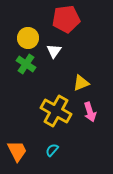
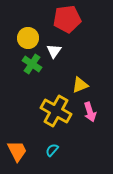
red pentagon: moved 1 px right
green cross: moved 6 px right
yellow triangle: moved 1 px left, 2 px down
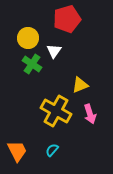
red pentagon: rotated 8 degrees counterclockwise
pink arrow: moved 2 px down
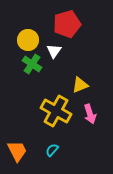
red pentagon: moved 5 px down
yellow circle: moved 2 px down
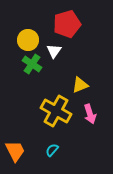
orange trapezoid: moved 2 px left
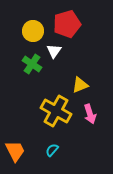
yellow circle: moved 5 px right, 9 px up
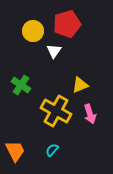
green cross: moved 11 px left, 21 px down
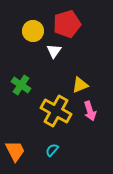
pink arrow: moved 3 px up
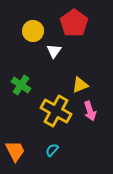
red pentagon: moved 7 px right, 1 px up; rotated 20 degrees counterclockwise
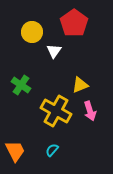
yellow circle: moved 1 px left, 1 px down
